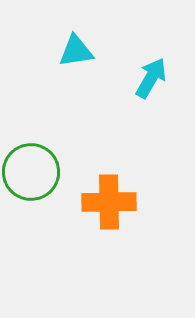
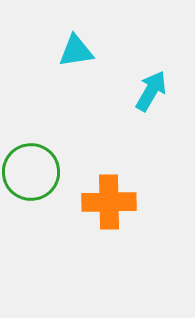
cyan arrow: moved 13 px down
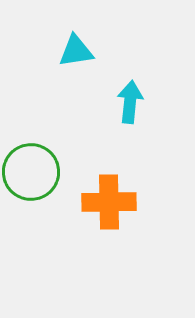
cyan arrow: moved 21 px left, 11 px down; rotated 24 degrees counterclockwise
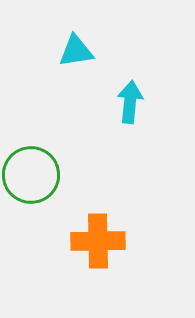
green circle: moved 3 px down
orange cross: moved 11 px left, 39 px down
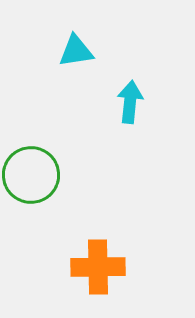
orange cross: moved 26 px down
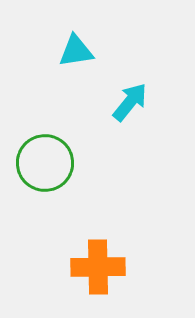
cyan arrow: rotated 33 degrees clockwise
green circle: moved 14 px right, 12 px up
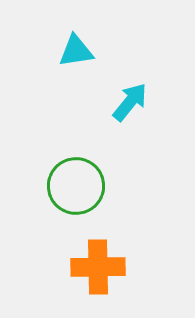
green circle: moved 31 px right, 23 px down
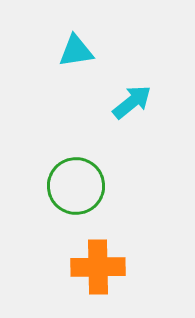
cyan arrow: moved 2 px right; rotated 12 degrees clockwise
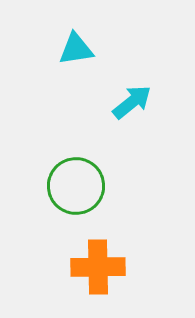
cyan triangle: moved 2 px up
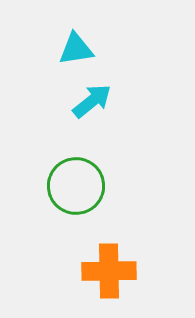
cyan arrow: moved 40 px left, 1 px up
orange cross: moved 11 px right, 4 px down
